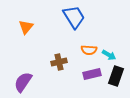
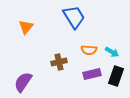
cyan arrow: moved 3 px right, 3 px up
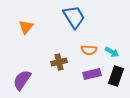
purple semicircle: moved 1 px left, 2 px up
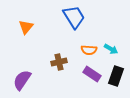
cyan arrow: moved 1 px left, 3 px up
purple rectangle: rotated 48 degrees clockwise
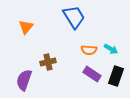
brown cross: moved 11 px left
purple semicircle: moved 2 px right; rotated 15 degrees counterclockwise
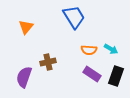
purple semicircle: moved 3 px up
